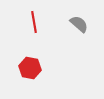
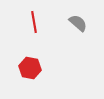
gray semicircle: moved 1 px left, 1 px up
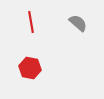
red line: moved 3 px left
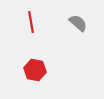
red hexagon: moved 5 px right, 2 px down
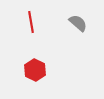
red hexagon: rotated 15 degrees clockwise
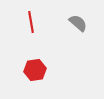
red hexagon: rotated 25 degrees clockwise
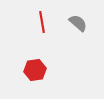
red line: moved 11 px right
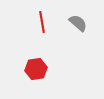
red hexagon: moved 1 px right, 1 px up
